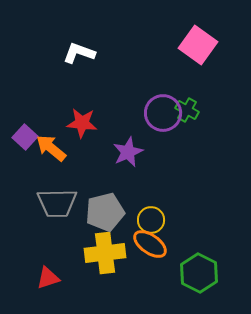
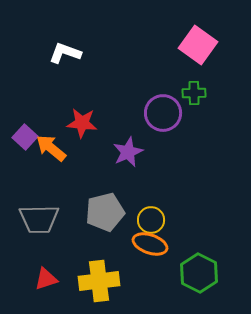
white L-shape: moved 14 px left
green cross: moved 7 px right, 17 px up; rotated 30 degrees counterclockwise
gray trapezoid: moved 18 px left, 16 px down
orange ellipse: rotated 16 degrees counterclockwise
yellow cross: moved 6 px left, 28 px down
red triangle: moved 2 px left, 1 px down
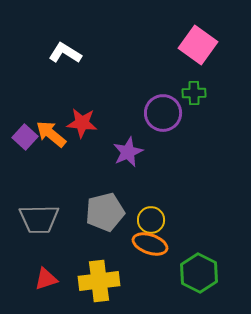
white L-shape: rotated 12 degrees clockwise
orange arrow: moved 14 px up
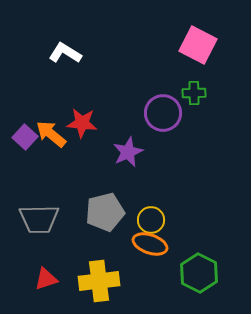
pink square: rotated 9 degrees counterclockwise
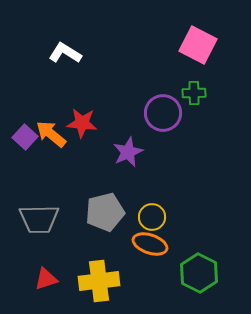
yellow circle: moved 1 px right, 3 px up
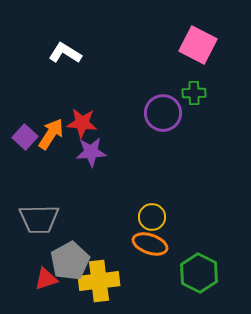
orange arrow: rotated 84 degrees clockwise
purple star: moved 37 px left; rotated 20 degrees clockwise
gray pentagon: moved 35 px left, 49 px down; rotated 15 degrees counterclockwise
